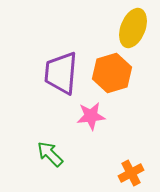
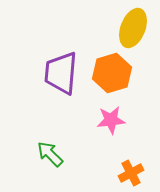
pink star: moved 20 px right, 4 px down
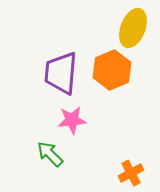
orange hexagon: moved 3 px up; rotated 6 degrees counterclockwise
pink star: moved 39 px left
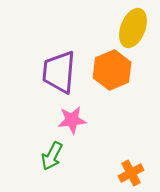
purple trapezoid: moved 2 px left, 1 px up
green arrow: moved 2 px right, 2 px down; rotated 108 degrees counterclockwise
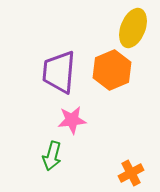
green arrow: rotated 12 degrees counterclockwise
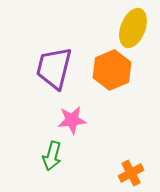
purple trapezoid: moved 5 px left, 4 px up; rotated 9 degrees clockwise
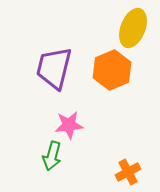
pink star: moved 3 px left, 5 px down
orange cross: moved 3 px left, 1 px up
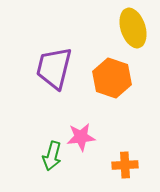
yellow ellipse: rotated 39 degrees counterclockwise
orange hexagon: moved 8 px down; rotated 18 degrees counterclockwise
pink star: moved 12 px right, 12 px down
orange cross: moved 3 px left, 7 px up; rotated 25 degrees clockwise
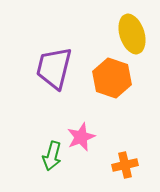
yellow ellipse: moved 1 px left, 6 px down
pink star: rotated 16 degrees counterclockwise
orange cross: rotated 10 degrees counterclockwise
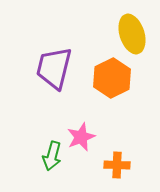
orange hexagon: rotated 15 degrees clockwise
orange cross: moved 8 px left; rotated 15 degrees clockwise
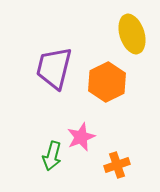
orange hexagon: moved 5 px left, 4 px down
orange cross: rotated 20 degrees counterclockwise
